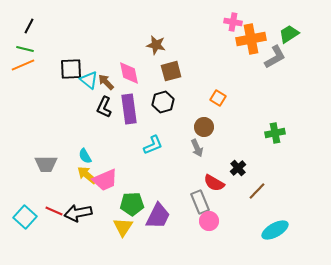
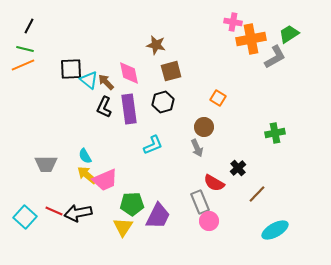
brown line: moved 3 px down
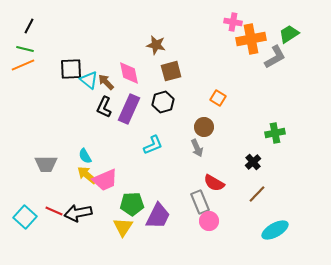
purple rectangle: rotated 32 degrees clockwise
black cross: moved 15 px right, 6 px up
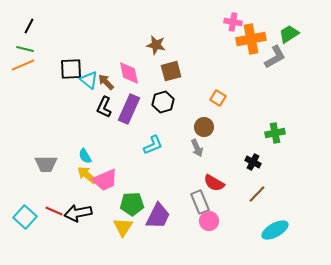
black cross: rotated 21 degrees counterclockwise
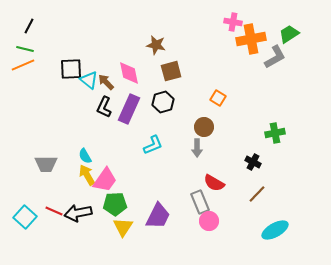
gray arrow: rotated 24 degrees clockwise
yellow arrow: rotated 20 degrees clockwise
pink trapezoid: rotated 32 degrees counterclockwise
green pentagon: moved 17 px left
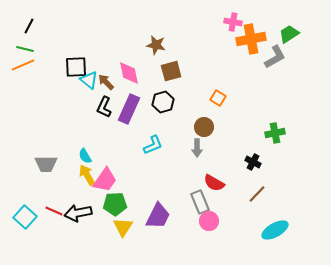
black square: moved 5 px right, 2 px up
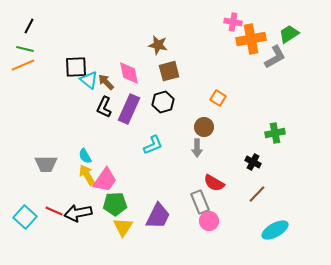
brown star: moved 2 px right
brown square: moved 2 px left
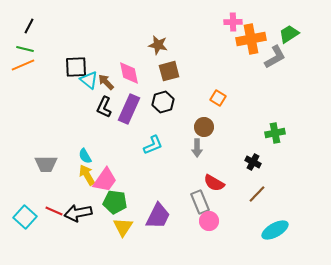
pink cross: rotated 12 degrees counterclockwise
green pentagon: moved 2 px up; rotated 10 degrees clockwise
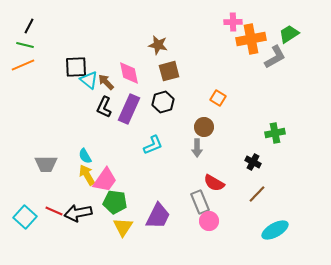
green line: moved 4 px up
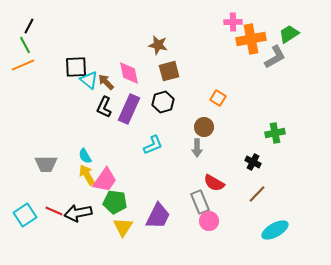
green line: rotated 48 degrees clockwise
cyan square: moved 2 px up; rotated 15 degrees clockwise
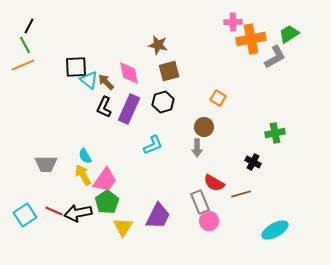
yellow arrow: moved 4 px left
brown line: moved 16 px left; rotated 30 degrees clockwise
green pentagon: moved 8 px left; rotated 30 degrees clockwise
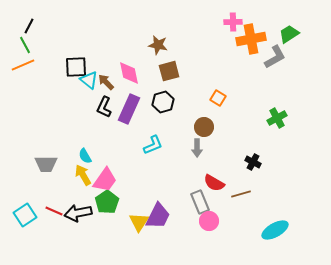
green cross: moved 2 px right, 15 px up; rotated 18 degrees counterclockwise
yellow triangle: moved 16 px right, 5 px up
